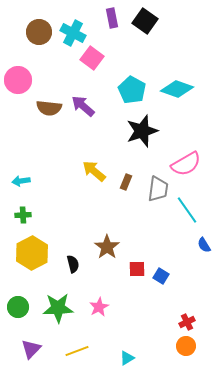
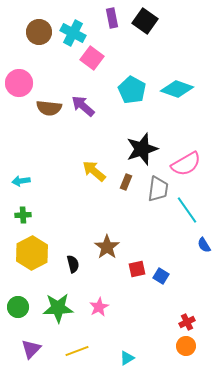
pink circle: moved 1 px right, 3 px down
black star: moved 18 px down
red square: rotated 12 degrees counterclockwise
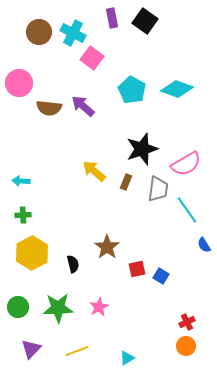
cyan arrow: rotated 12 degrees clockwise
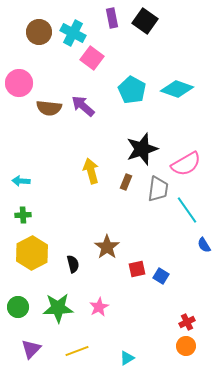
yellow arrow: moved 3 px left; rotated 35 degrees clockwise
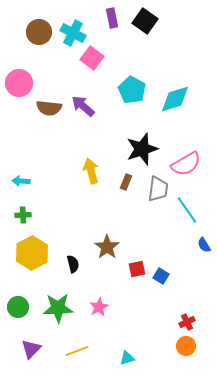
cyan diamond: moved 2 px left, 10 px down; rotated 36 degrees counterclockwise
cyan triangle: rotated 14 degrees clockwise
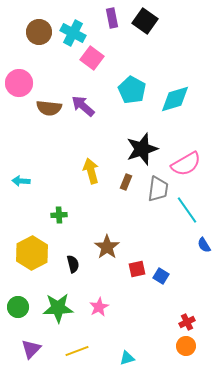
green cross: moved 36 px right
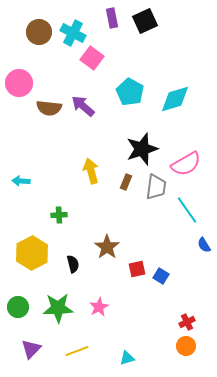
black square: rotated 30 degrees clockwise
cyan pentagon: moved 2 px left, 2 px down
gray trapezoid: moved 2 px left, 2 px up
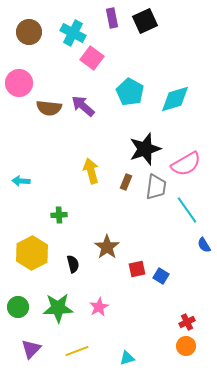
brown circle: moved 10 px left
black star: moved 3 px right
